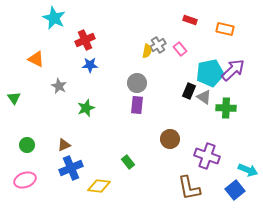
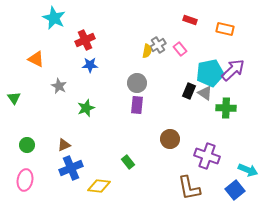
gray triangle: moved 1 px right, 4 px up
pink ellipse: rotated 60 degrees counterclockwise
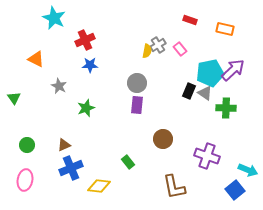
brown circle: moved 7 px left
brown L-shape: moved 15 px left, 1 px up
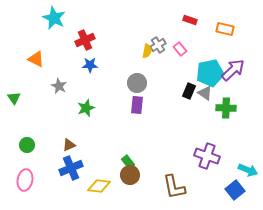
brown circle: moved 33 px left, 36 px down
brown triangle: moved 5 px right
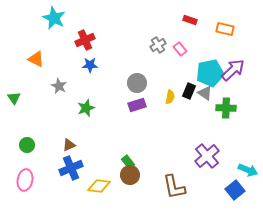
yellow semicircle: moved 23 px right, 46 px down
purple rectangle: rotated 66 degrees clockwise
purple cross: rotated 30 degrees clockwise
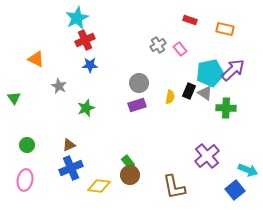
cyan star: moved 23 px right; rotated 20 degrees clockwise
gray circle: moved 2 px right
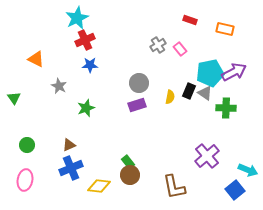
purple arrow: moved 1 px right, 2 px down; rotated 15 degrees clockwise
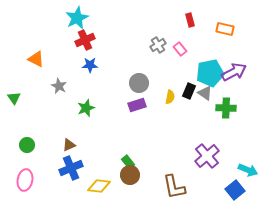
red rectangle: rotated 56 degrees clockwise
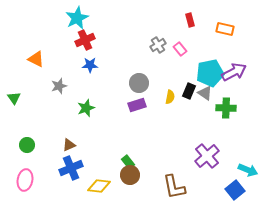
gray star: rotated 28 degrees clockwise
